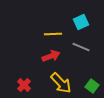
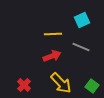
cyan square: moved 1 px right, 2 px up
red arrow: moved 1 px right
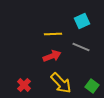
cyan square: moved 1 px down
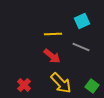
red arrow: rotated 60 degrees clockwise
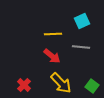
gray line: rotated 18 degrees counterclockwise
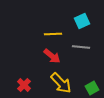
green square: moved 2 px down; rotated 24 degrees clockwise
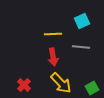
red arrow: moved 1 px right, 1 px down; rotated 42 degrees clockwise
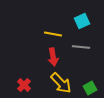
yellow line: rotated 12 degrees clockwise
green square: moved 2 px left
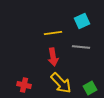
yellow line: moved 1 px up; rotated 18 degrees counterclockwise
red cross: rotated 32 degrees counterclockwise
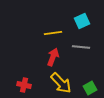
red arrow: rotated 150 degrees counterclockwise
